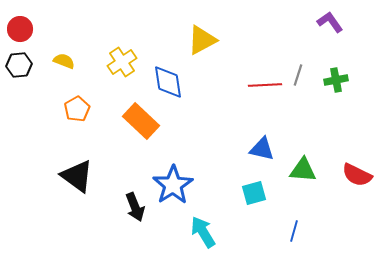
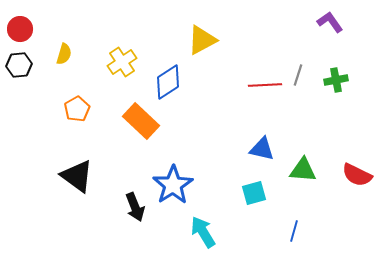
yellow semicircle: moved 7 px up; rotated 85 degrees clockwise
blue diamond: rotated 66 degrees clockwise
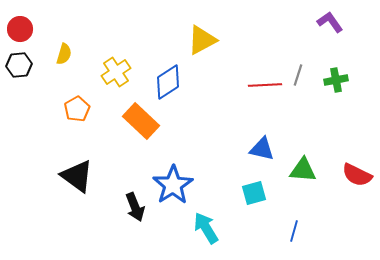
yellow cross: moved 6 px left, 10 px down
cyan arrow: moved 3 px right, 4 px up
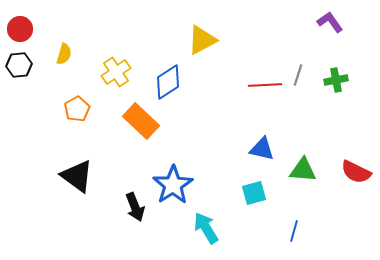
red semicircle: moved 1 px left, 3 px up
